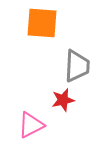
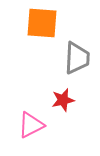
gray trapezoid: moved 8 px up
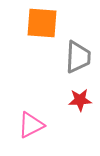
gray trapezoid: moved 1 px right, 1 px up
red star: moved 17 px right; rotated 10 degrees clockwise
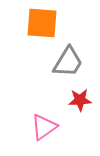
gray trapezoid: moved 10 px left, 5 px down; rotated 28 degrees clockwise
pink triangle: moved 13 px right, 2 px down; rotated 8 degrees counterclockwise
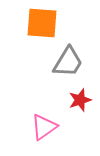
red star: rotated 15 degrees counterclockwise
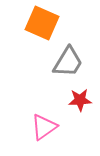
orange square: rotated 20 degrees clockwise
red star: rotated 15 degrees clockwise
